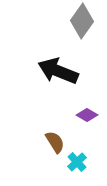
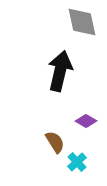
gray diamond: moved 1 px down; rotated 48 degrees counterclockwise
black arrow: moved 2 px right; rotated 81 degrees clockwise
purple diamond: moved 1 px left, 6 px down
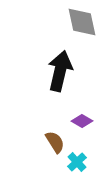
purple diamond: moved 4 px left
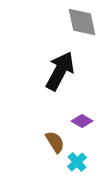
black arrow: rotated 15 degrees clockwise
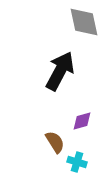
gray diamond: moved 2 px right
purple diamond: rotated 45 degrees counterclockwise
cyan cross: rotated 30 degrees counterclockwise
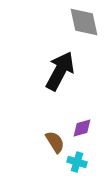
purple diamond: moved 7 px down
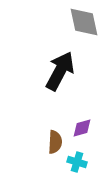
brown semicircle: rotated 35 degrees clockwise
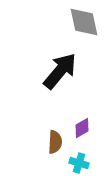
black arrow: rotated 12 degrees clockwise
purple diamond: rotated 15 degrees counterclockwise
cyan cross: moved 2 px right, 1 px down
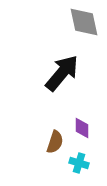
black arrow: moved 2 px right, 2 px down
purple diamond: rotated 60 degrees counterclockwise
brown semicircle: rotated 15 degrees clockwise
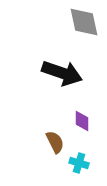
black arrow: rotated 69 degrees clockwise
purple diamond: moved 7 px up
brown semicircle: rotated 45 degrees counterclockwise
